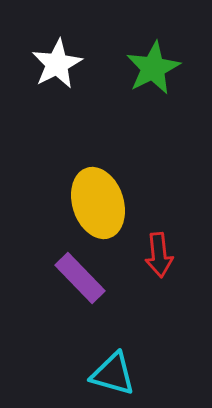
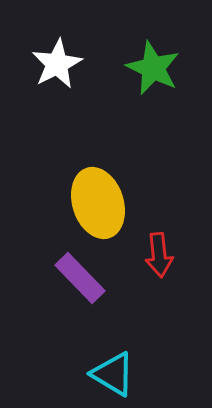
green star: rotated 20 degrees counterclockwise
cyan triangle: rotated 15 degrees clockwise
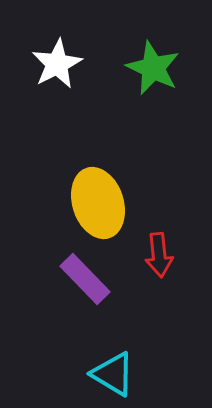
purple rectangle: moved 5 px right, 1 px down
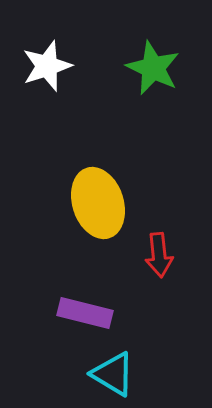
white star: moved 10 px left, 2 px down; rotated 9 degrees clockwise
purple rectangle: moved 34 px down; rotated 32 degrees counterclockwise
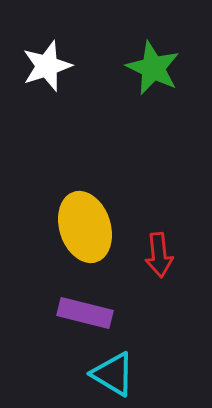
yellow ellipse: moved 13 px left, 24 px down
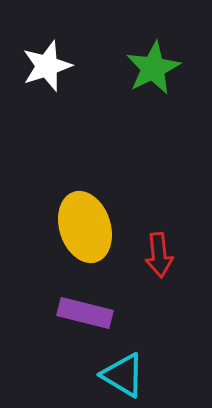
green star: rotated 20 degrees clockwise
cyan triangle: moved 10 px right, 1 px down
